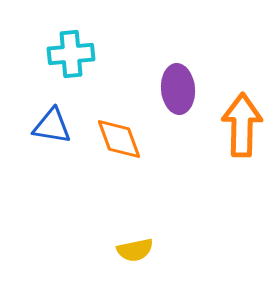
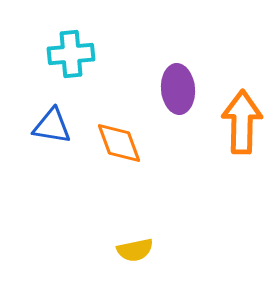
orange arrow: moved 3 px up
orange diamond: moved 4 px down
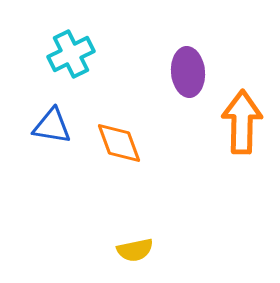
cyan cross: rotated 21 degrees counterclockwise
purple ellipse: moved 10 px right, 17 px up
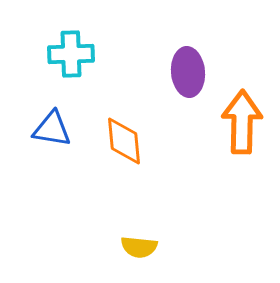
cyan cross: rotated 24 degrees clockwise
blue triangle: moved 3 px down
orange diamond: moved 5 px right, 2 px up; rotated 15 degrees clockwise
yellow semicircle: moved 4 px right, 3 px up; rotated 18 degrees clockwise
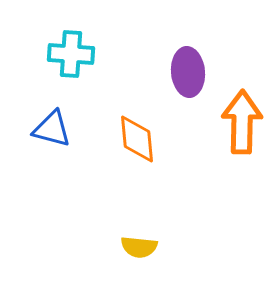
cyan cross: rotated 6 degrees clockwise
blue triangle: rotated 6 degrees clockwise
orange diamond: moved 13 px right, 2 px up
